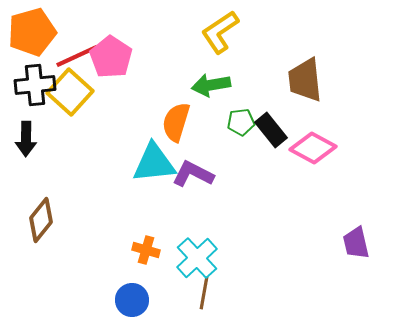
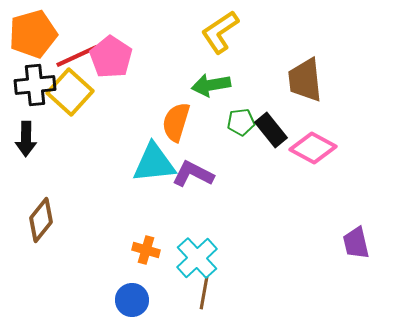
orange pentagon: moved 1 px right, 2 px down
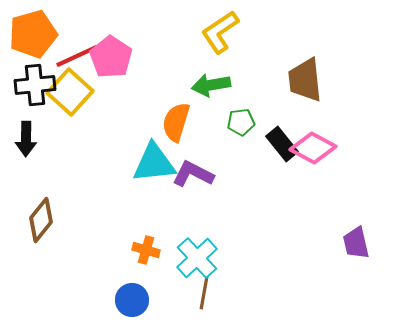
black rectangle: moved 11 px right, 14 px down
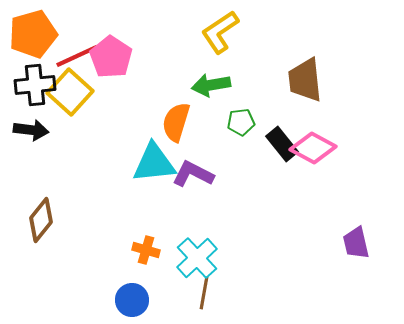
black arrow: moved 5 px right, 9 px up; rotated 84 degrees counterclockwise
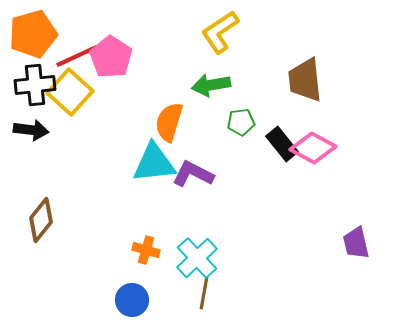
orange semicircle: moved 7 px left
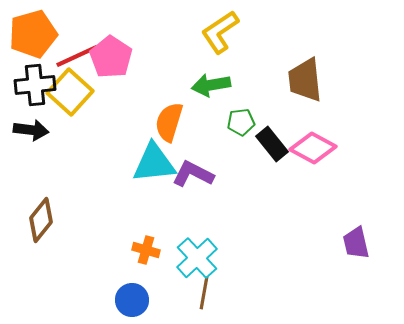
black rectangle: moved 10 px left
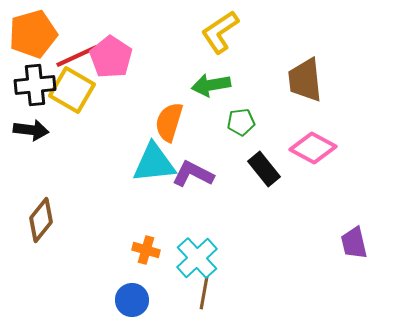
yellow square: moved 2 px right, 2 px up; rotated 12 degrees counterclockwise
black rectangle: moved 8 px left, 25 px down
purple trapezoid: moved 2 px left
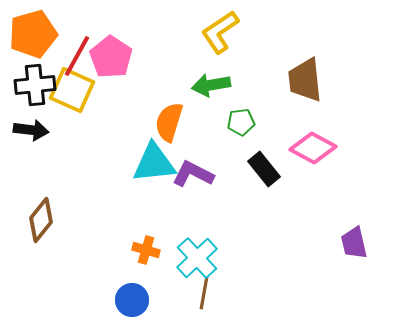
red line: rotated 36 degrees counterclockwise
yellow square: rotated 6 degrees counterclockwise
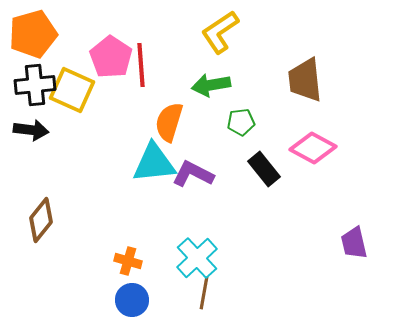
red line: moved 64 px right, 9 px down; rotated 33 degrees counterclockwise
orange cross: moved 18 px left, 11 px down
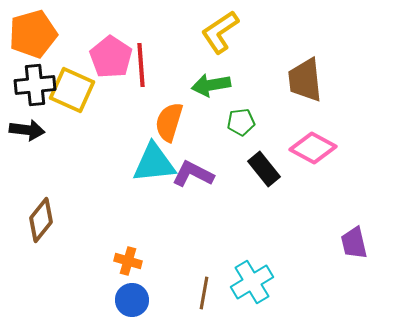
black arrow: moved 4 px left
cyan cross: moved 55 px right, 24 px down; rotated 12 degrees clockwise
